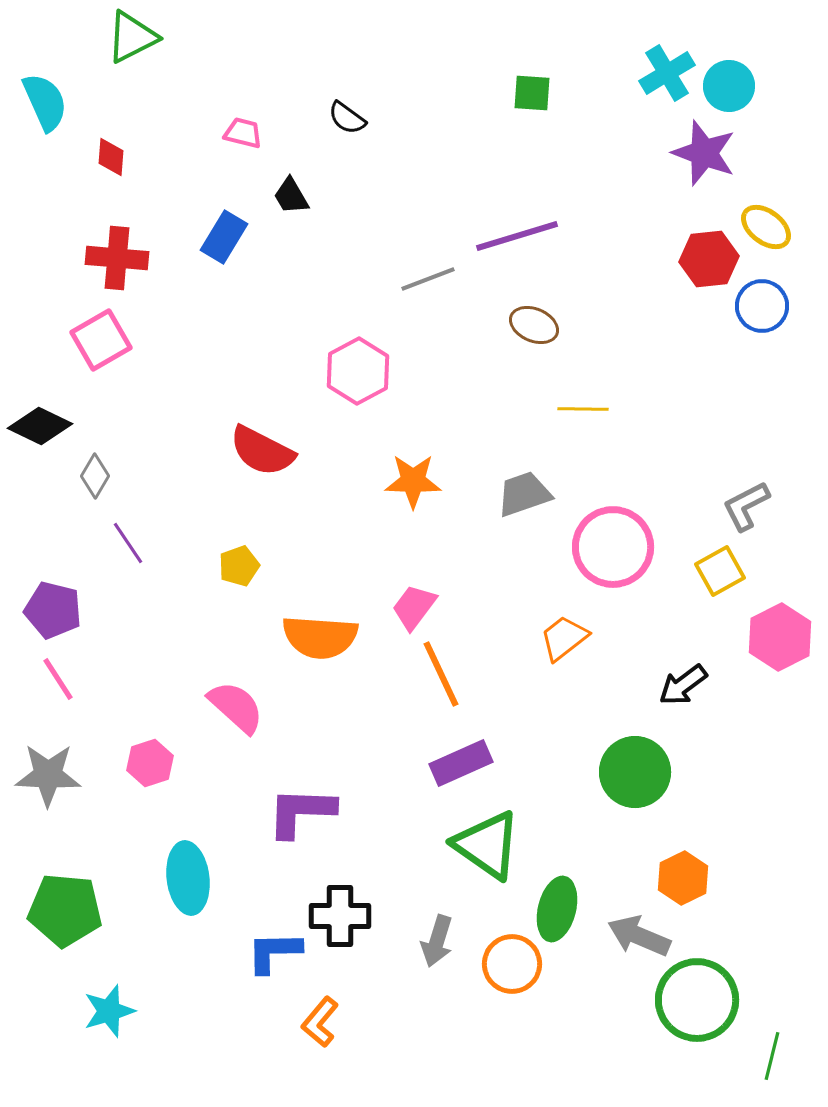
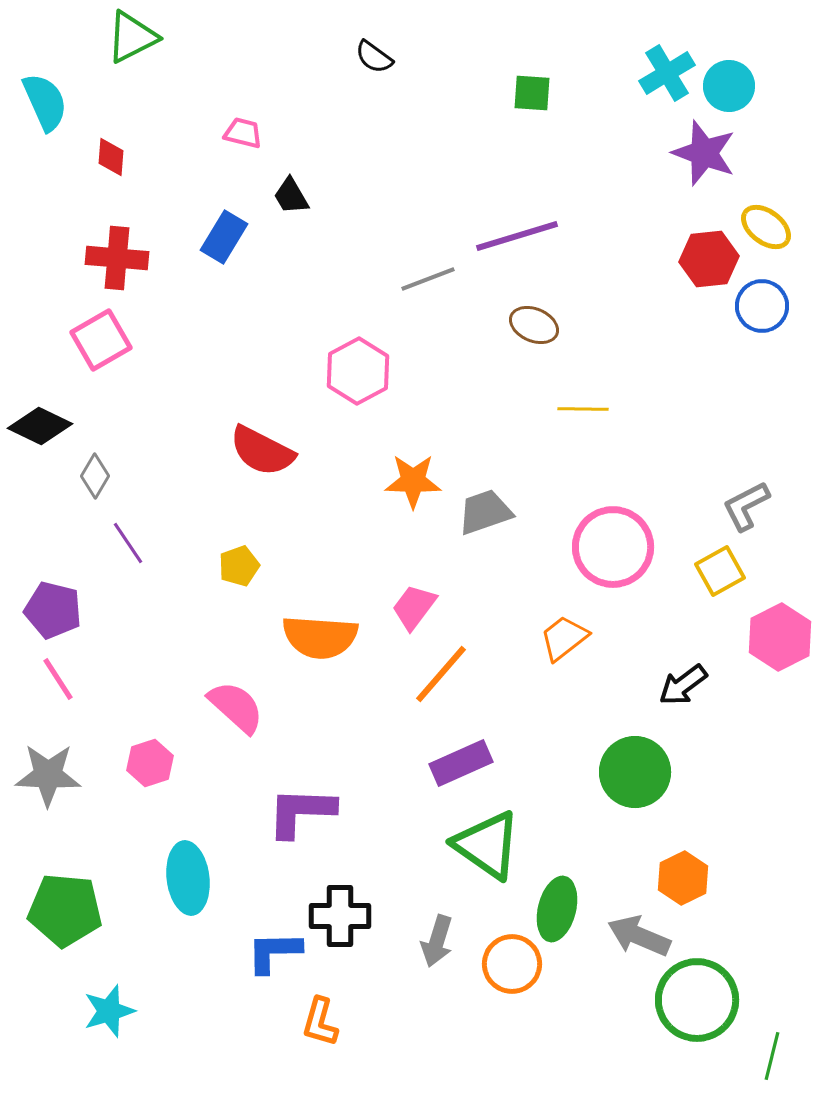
black semicircle at (347, 118): moved 27 px right, 61 px up
gray trapezoid at (524, 494): moved 39 px left, 18 px down
orange line at (441, 674): rotated 66 degrees clockwise
orange L-shape at (320, 1022): rotated 24 degrees counterclockwise
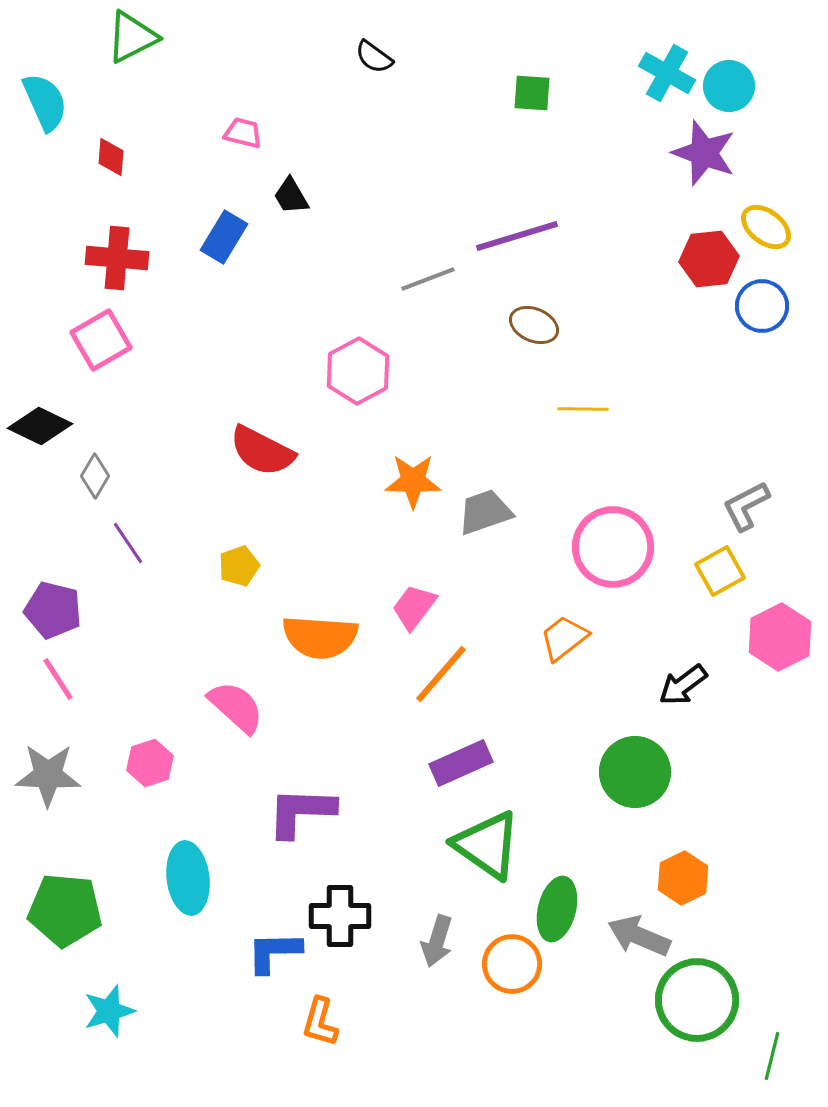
cyan cross at (667, 73): rotated 30 degrees counterclockwise
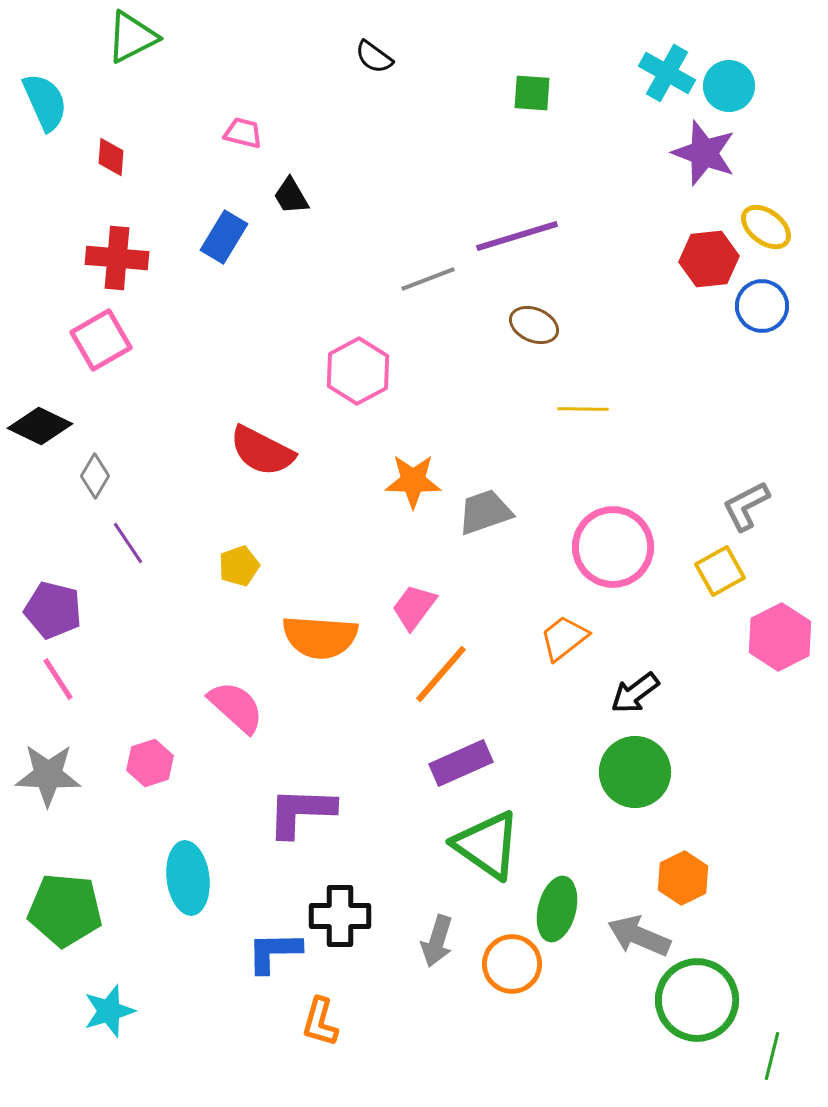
black arrow at (683, 685): moved 48 px left, 8 px down
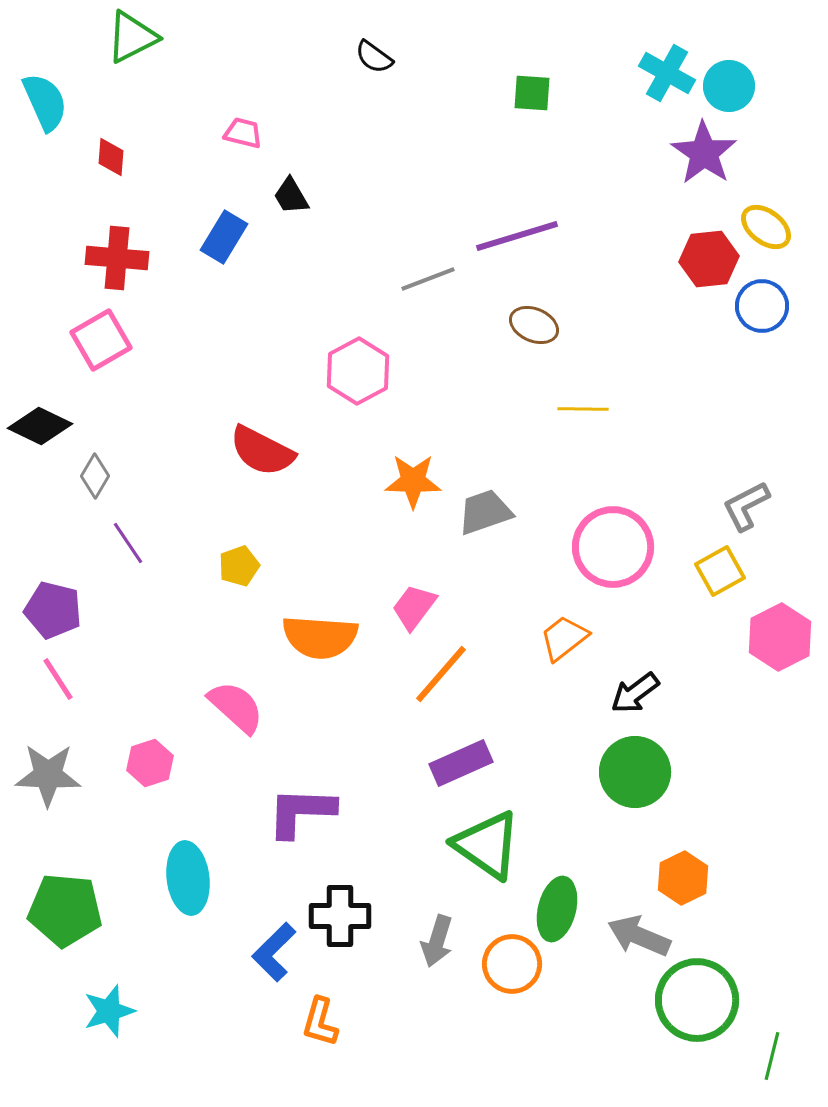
purple star at (704, 153): rotated 14 degrees clockwise
blue L-shape at (274, 952): rotated 44 degrees counterclockwise
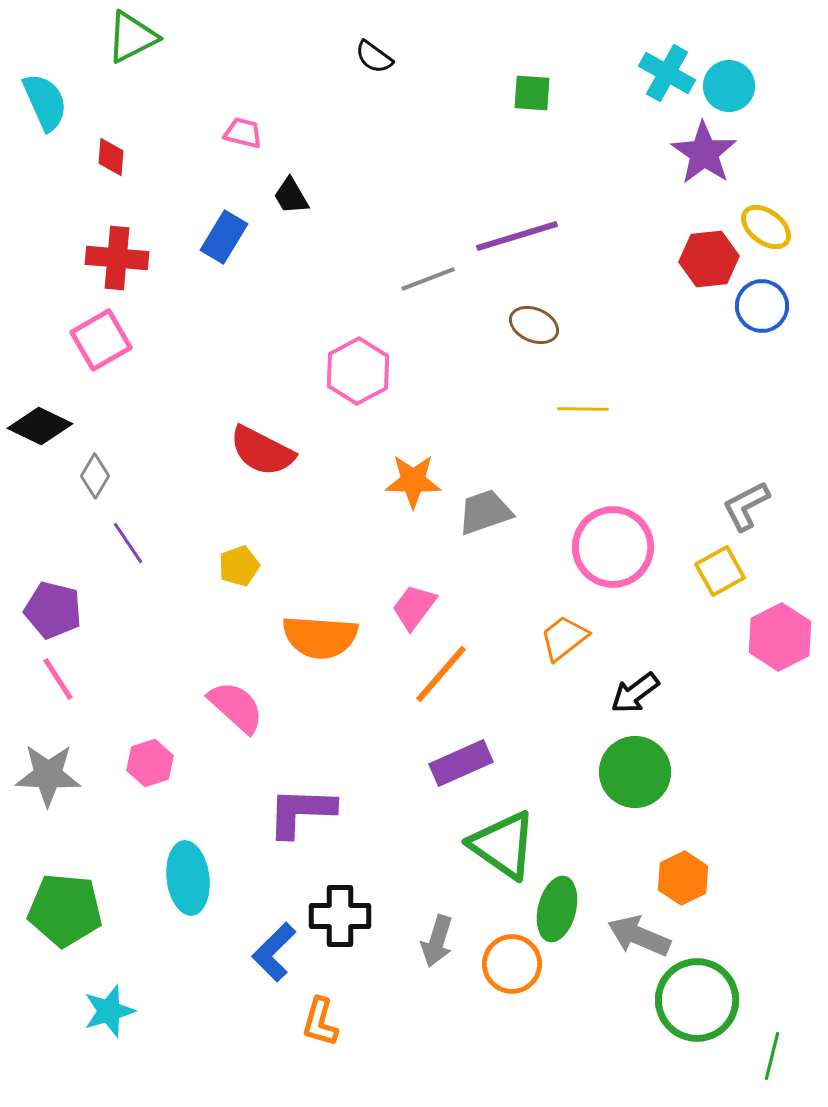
green triangle at (487, 845): moved 16 px right
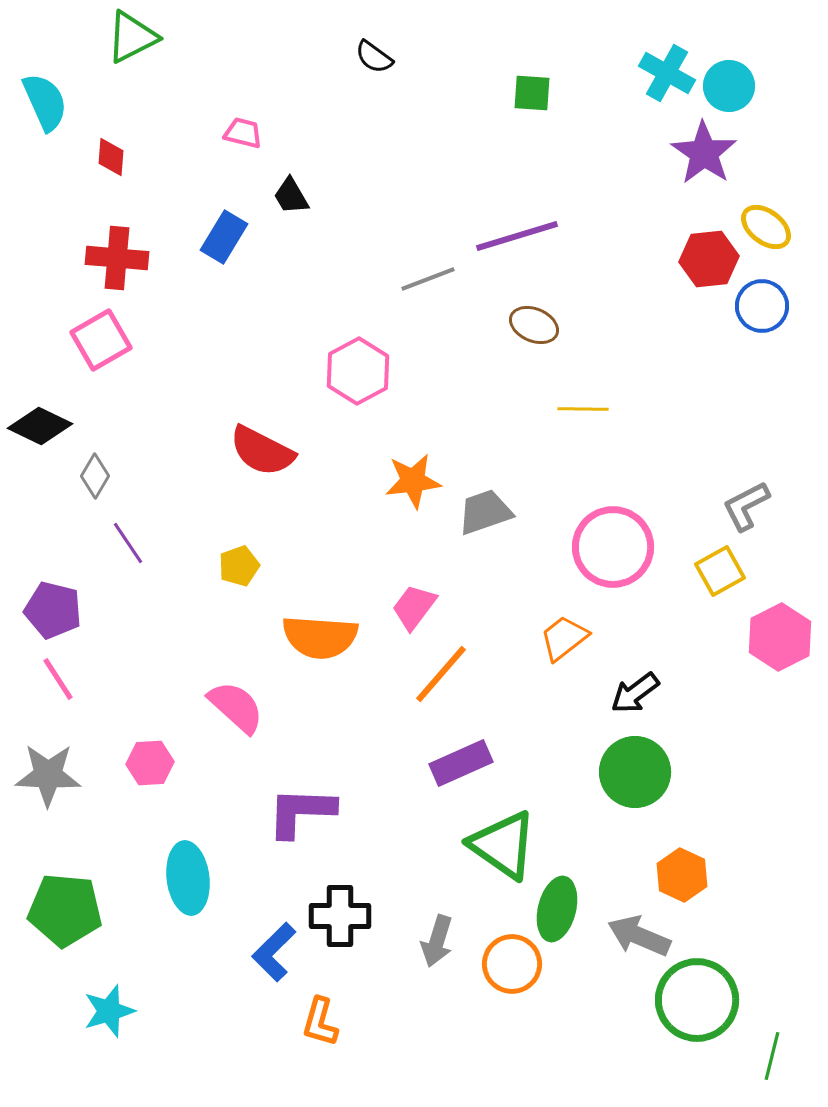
orange star at (413, 481): rotated 8 degrees counterclockwise
pink hexagon at (150, 763): rotated 15 degrees clockwise
orange hexagon at (683, 878): moved 1 px left, 3 px up; rotated 9 degrees counterclockwise
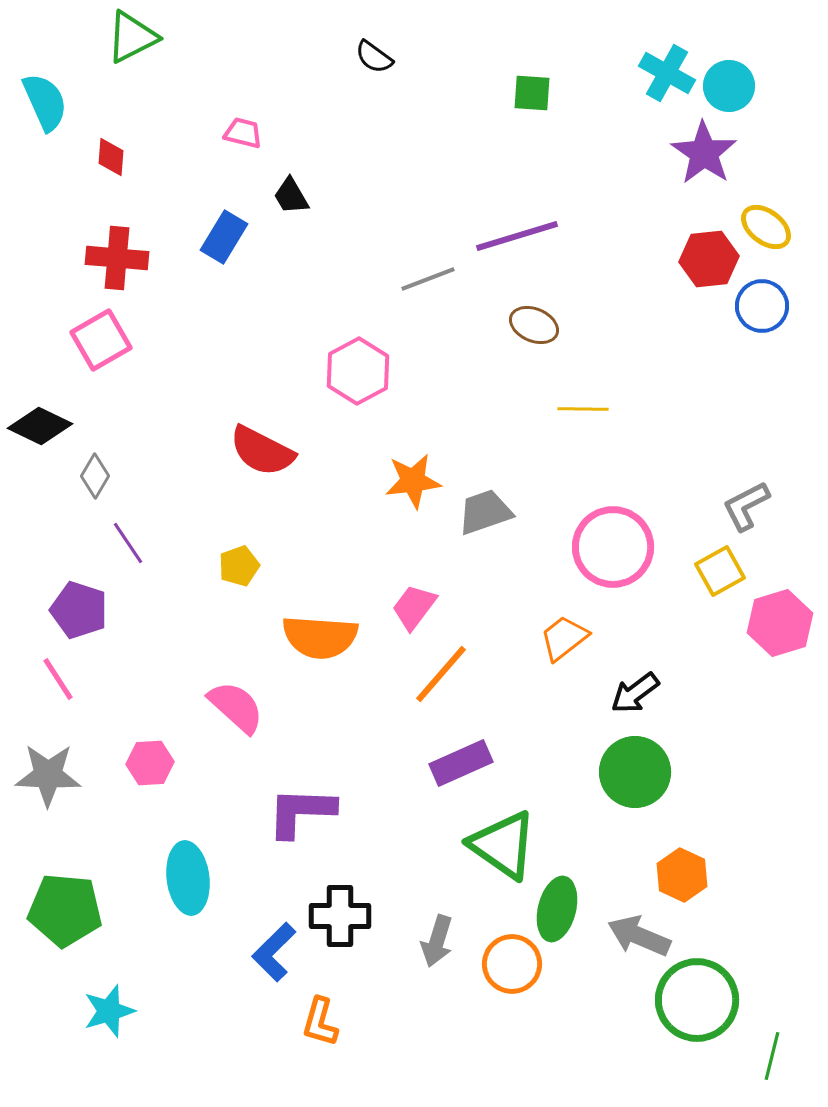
purple pentagon at (53, 610): moved 26 px right; rotated 4 degrees clockwise
pink hexagon at (780, 637): moved 14 px up; rotated 10 degrees clockwise
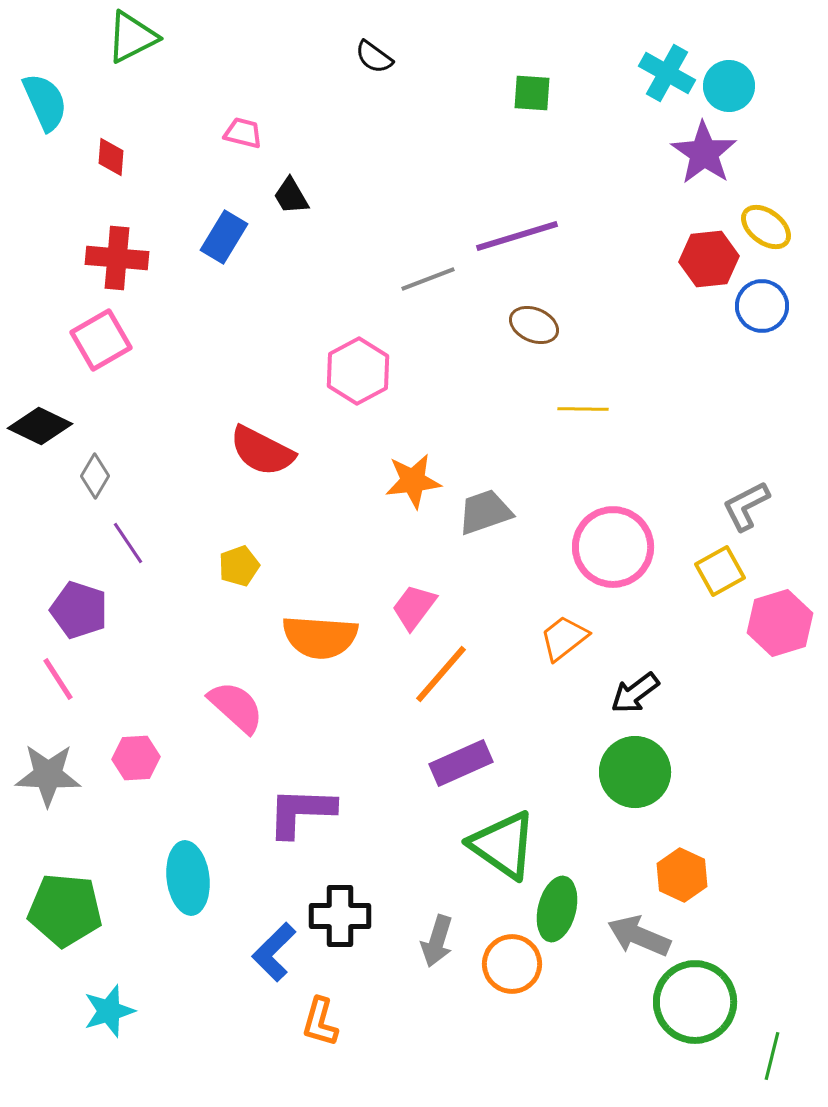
pink hexagon at (150, 763): moved 14 px left, 5 px up
green circle at (697, 1000): moved 2 px left, 2 px down
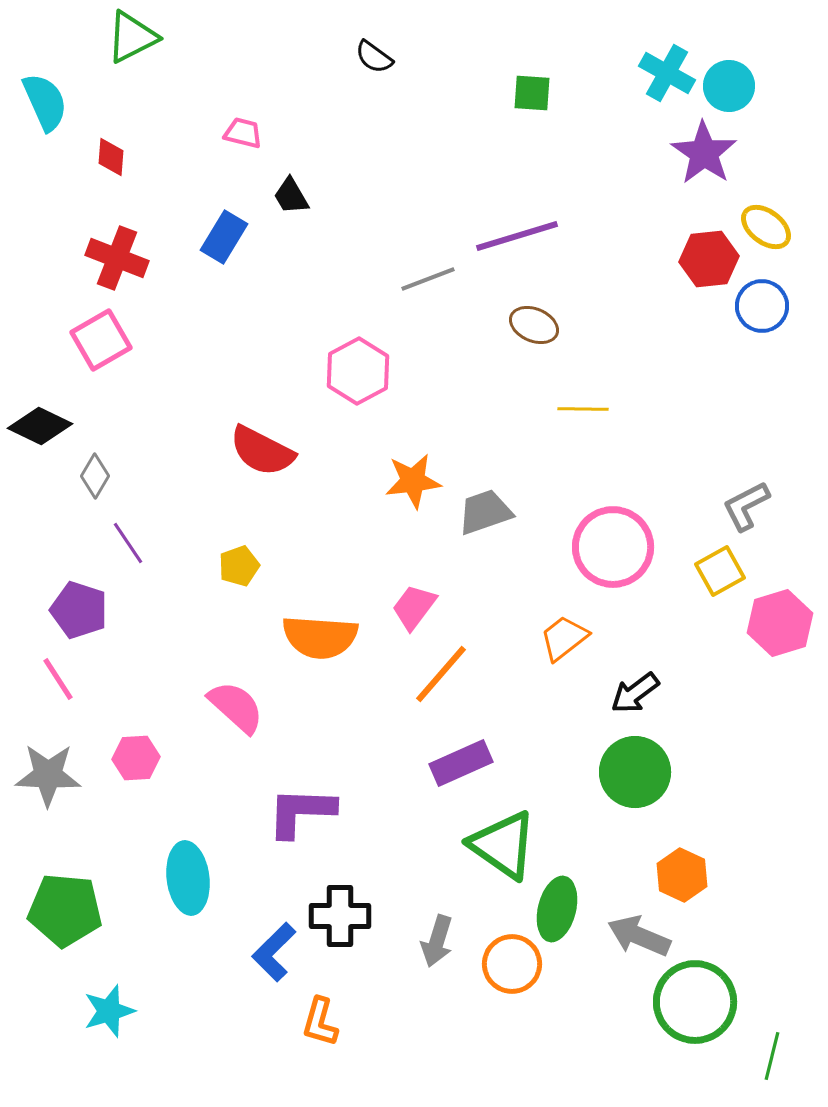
red cross at (117, 258): rotated 16 degrees clockwise
